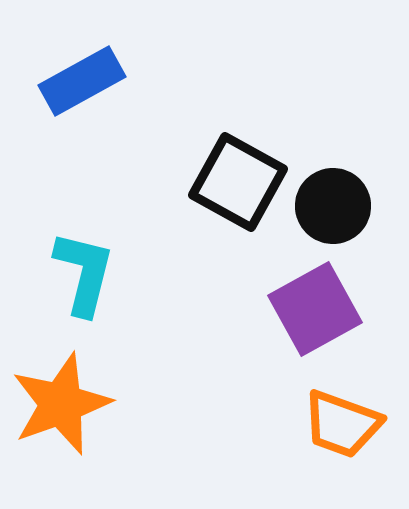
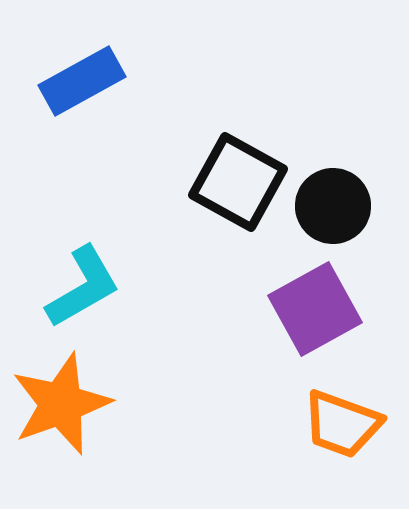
cyan L-shape: moved 1 px left, 14 px down; rotated 46 degrees clockwise
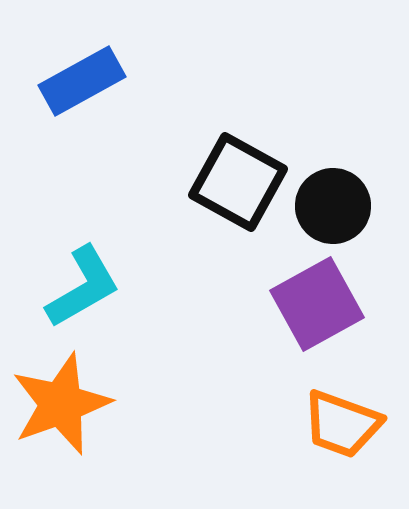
purple square: moved 2 px right, 5 px up
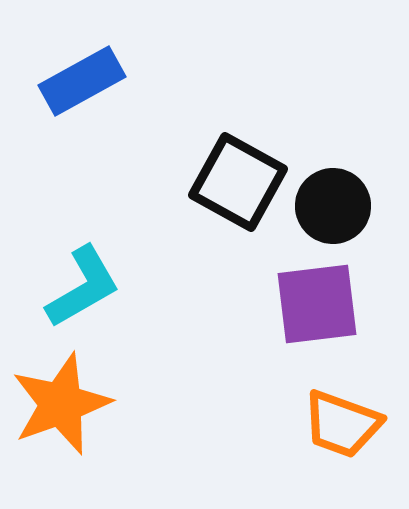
purple square: rotated 22 degrees clockwise
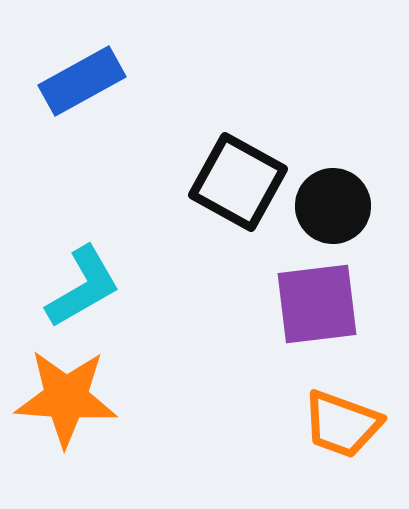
orange star: moved 5 px right, 6 px up; rotated 24 degrees clockwise
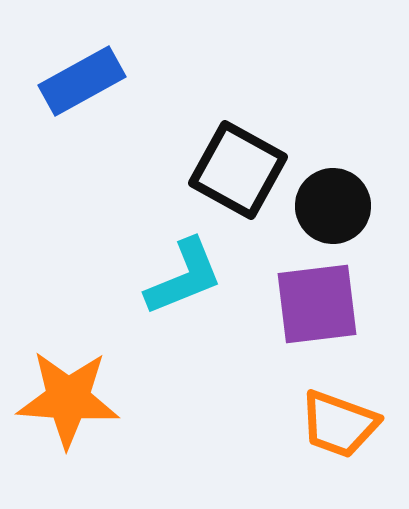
black square: moved 12 px up
cyan L-shape: moved 101 px right, 10 px up; rotated 8 degrees clockwise
orange star: moved 2 px right, 1 px down
orange trapezoid: moved 3 px left
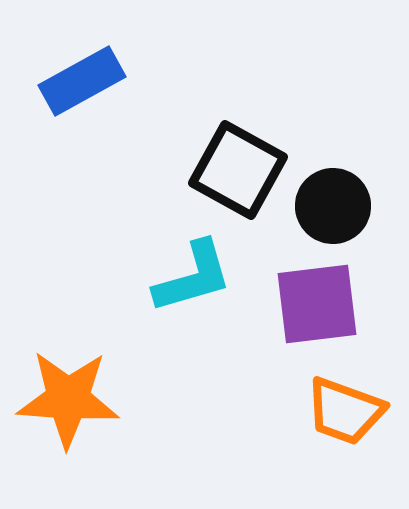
cyan L-shape: moved 9 px right; rotated 6 degrees clockwise
orange trapezoid: moved 6 px right, 13 px up
